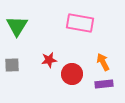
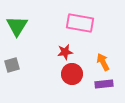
red star: moved 16 px right, 8 px up
gray square: rotated 14 degrees counterclockwise
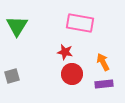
red star: rotated 21 degrees clockwise
gray square: moved 11 px down
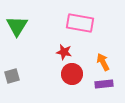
red star: moved 1 px left
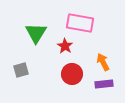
green triangle: moved 19 px right, 7 px down
red star: moved 1 px right, 6 px up; rotated 21 degrees clockwise
gray square: moved 9 px right, 6 px up
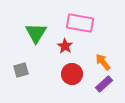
orange arrow: rotated 12 degrees counterclockwise
purple rectangle: rotated 36 degrees counterclockwise
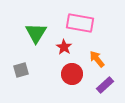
red star: moved 1 px left, 1 px down
orange arrow: moved 6 px left, 3 px up
purple rectangle: moved 1 px right, 1 px down
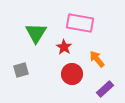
purple rectangle: moved 4 px down
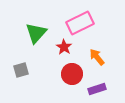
pink rectangle: rotated 36 degrees counterclockwise
green triangle: rotated 10 degrees clockwise
orange arrow: moved 2 px up
purple rectangle: moved 8 px left; rotated 24 degrees clockwise
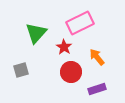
red circle: moved 1 px left, 2 px up
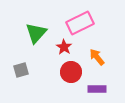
purple rectangle: rotated 18 degrees clockwise
